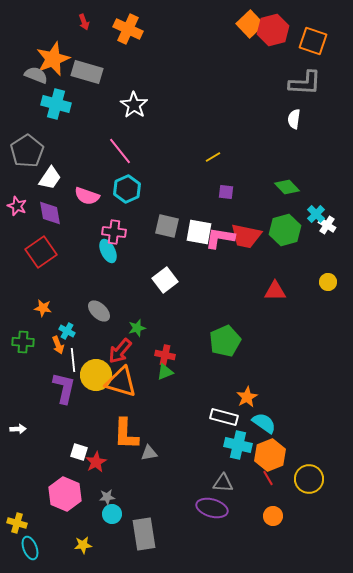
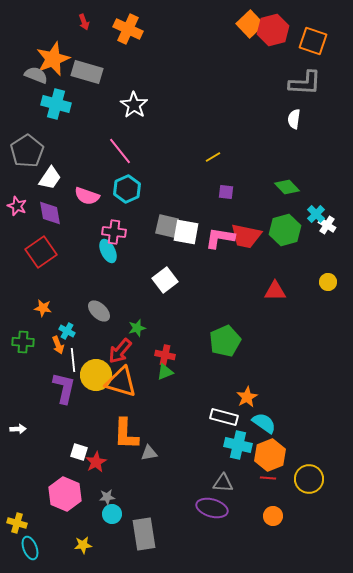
white square at (199, 232): moved 13 px left
red line at (268, 478): rotated 56 degrees counterclockwise
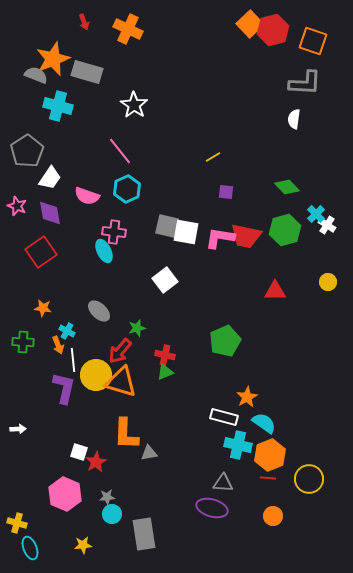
cyan cross at (56, 104): moved 2 px right, 2 px down
cyan ellipse at (108, 251): moved 4 px left
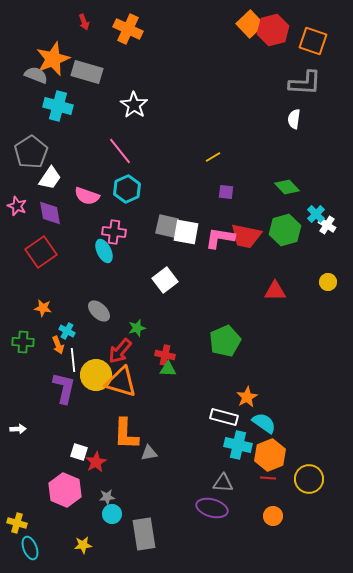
gray pentagon at (27, 151): moved 4 px right, 1 px down
green triangle at (165, 372): moved 3 px right, 3 px up; rotated 24 degrees clockwise
pink hexagon at (65, 494): moved 4 px up
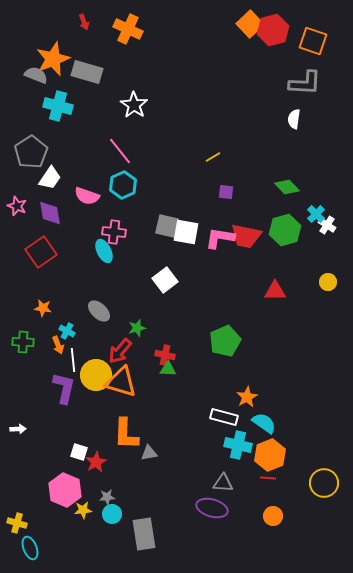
cyan hexagon at (127, 189): moved 4 px left, 4 px up
yellow circle at (309, 479): moved 15 px right, 4 px down
yellow star at (83, 545): moved 35 px up
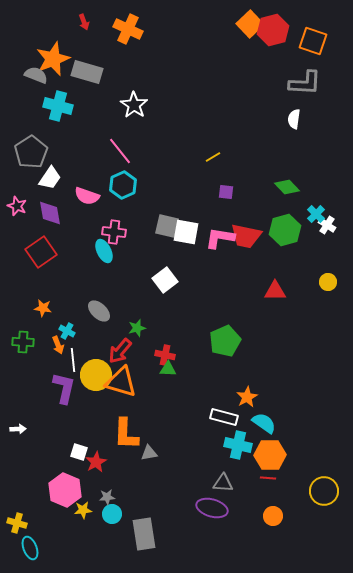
orange hexagon at (270, 455): rotated 20 degrees clockwise
yellow circle at (324, 483): moved 8 px down
